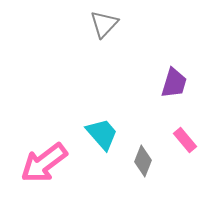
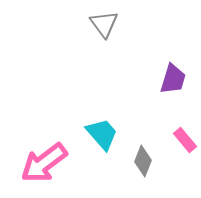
gray triangle: rotated 20 degrees counterclockwise
purple trapezoid: moved 1 px left, 4 px up
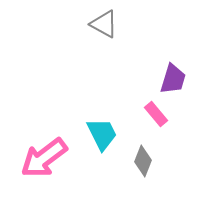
gray triangle: rotated 24 degrees counterclockwise
cyan trapezoid: rotated 15 degrees clockwise
pink rectangle: moved 29 px left, 26 px up
pink arrow: moved 5 px up
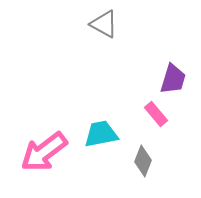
cyan trapezoid: moved 1 px left; rotated 75 degrees counterclockwise
pink arrow: moved 6 px up
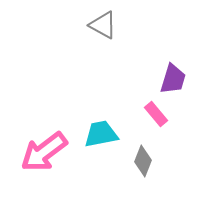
gray triangle: moved 1 px left, 1 px down
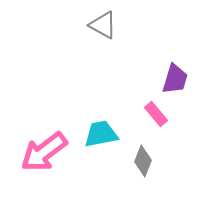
purple trapezoid: moved 2 px right
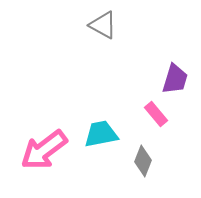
pink arrow: moved 2 px up
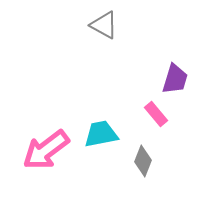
gray triangle: moved 1 px right
pink arrow: moved 2 px right
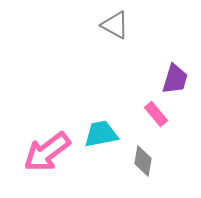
gray triangle: moved 11 px right
pink arrow: moved 1 px right, 2 px down
gray diamond: rotated 12 degrees counterclockwise
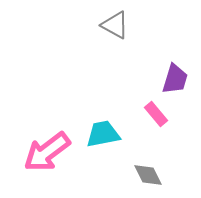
cyan trapezoid: moved 2 px right
gray diamond: moved 5 px right, 14 px down; rotated 36 degrees counterclockwise
